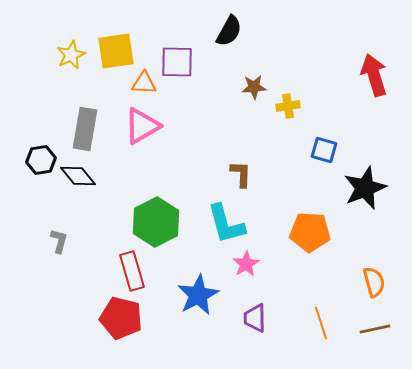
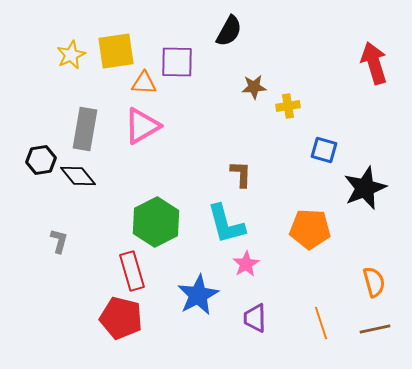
red arrow: moved 12 px up
orange pentagon: moved 3 px up
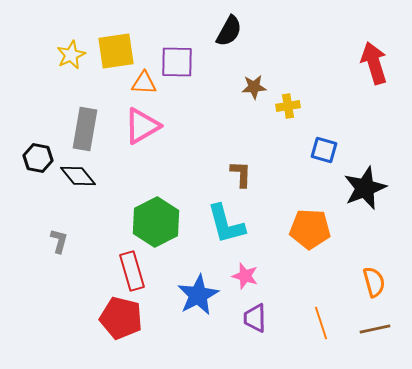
black hexagon: moved 3 px left, 2 px up; rotated 20 degrees clockwise
pink star: moved 1 px left, 12 px down; rotated 24 degrees counterclockwise
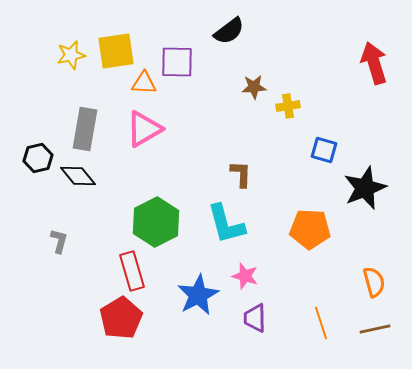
black semicircle: rotated 24 degrees clockwise
yellow star: rotated 12 degrees clockwise
pink triangle: moved 2 px right, 3 px down
black hexagon: rotated 24 degrees counterclockwise
red pentagon: rotated 27 degrees clockwise
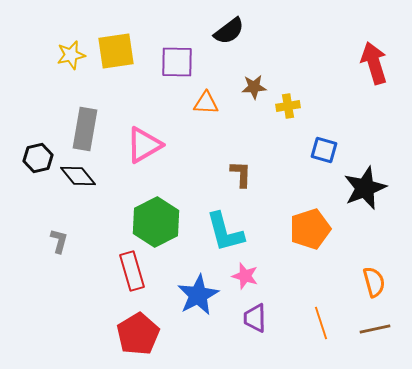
orange triangle: moved 62 px right, 20 px down
pink triangle: moved 16 px down
cyan L-shape: moved 1 px left, 8 px down
orange pentagon: rotated 21 degrees counterclockwise
red pentagon: moved 17 px right, 16 px down
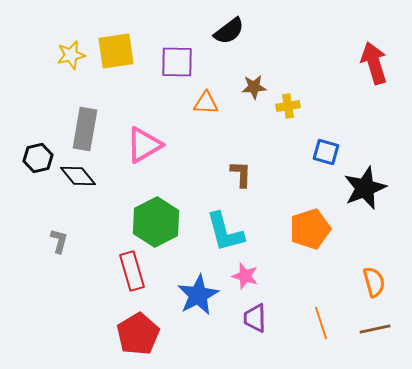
blue square: moved 2 px right, 2 px down
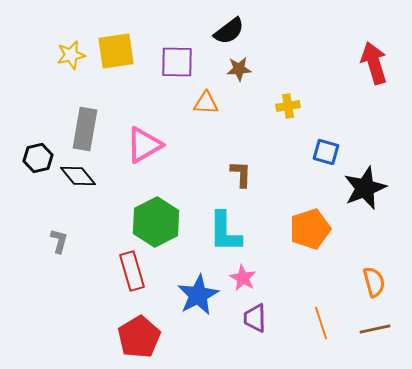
brown star: moved 15 px left, 18 px up
cyan L-shape: rotated 15 degrees clockwise
pink star: moved 2 px left, 2 px down; rotated 12 degrees clockwise
red pentagon: moved 1 px right, 3 px down
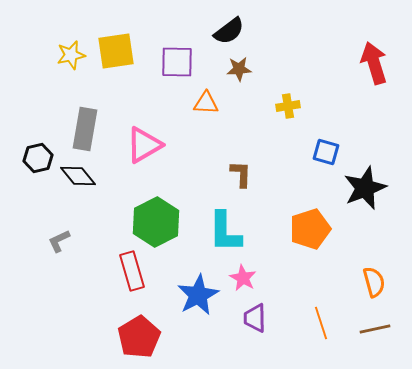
gray L-shape: rotated 130 degrees counterclockwise
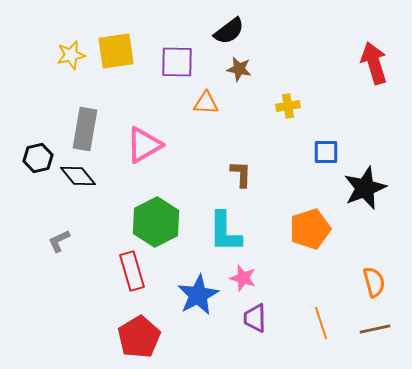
brown star: rotated 15 degrees clockwise
blue square: rotated 16 degrees counterclockwise
pink star: rotated 12 degrees counterclockwise
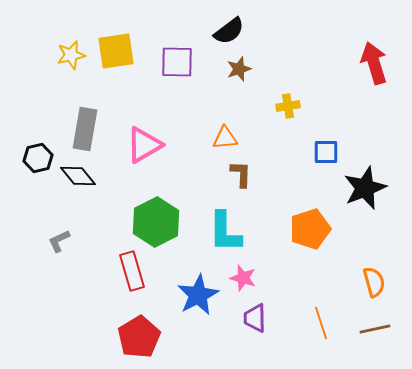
brown star: rotated 30 degrees counterclockwise
orange triangle: moved 19 px right, 35 px down; rotated 8 degrees counterclockwise
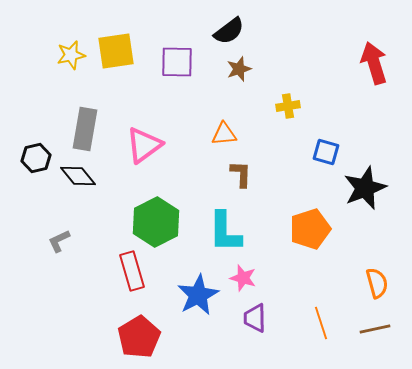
orange triangle: moved 1 px left, 4 px up
pink triangle: rotated 6 degrees counterclockwise
blue square: rotated 16 degrees clockwise
black hexagon: moved 2 px left
orange semicircle: moved 3 px right, 1 px down
